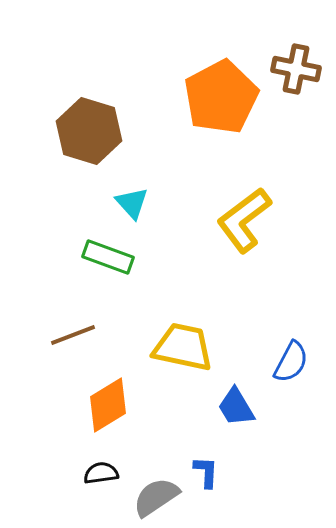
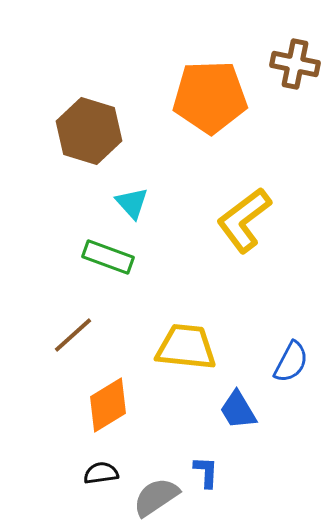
brown cross: moved 1 px left, 5 px up
orange pentagon: moved 11 px left; rotated 26 degrees clockwise
brown line: rotated 21 degrees counterclockwise
yellow trapezoid: moved 3 px right; rotated 6 degrees counterclockwise
blue trapezoid: moved 2 px right, 3 px down
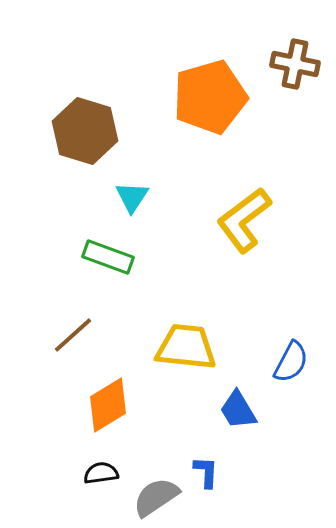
orange pentagon: rotated 14 degrees counterclockwise
brown hexagon: moved 4 px left
cyan triangle: moved 6 px up; rotated 15 degrees clockwise
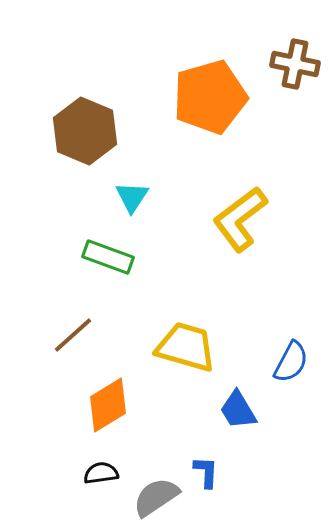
brown hexagon: rotated 6 degrees clockwise
yellow L-shape: moved 4 px left, 1 px up
yellow trapezoid: rotated 10 degrees clockwise
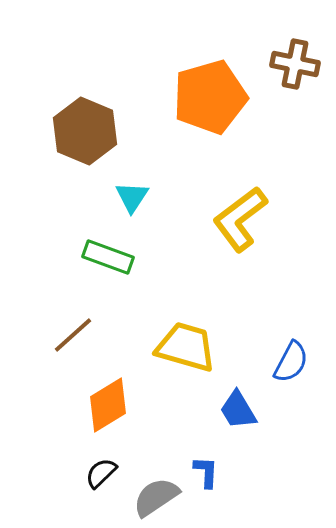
black semicircle: rotated 36 degrees counterclockwise
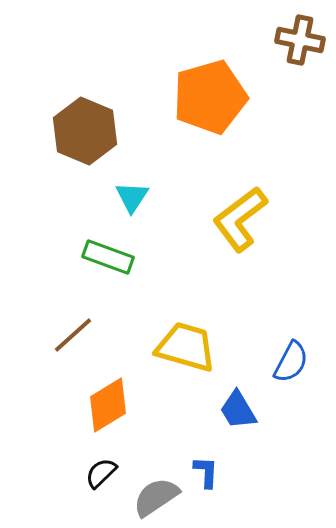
brown cross: moved 5 px right, 24 px up
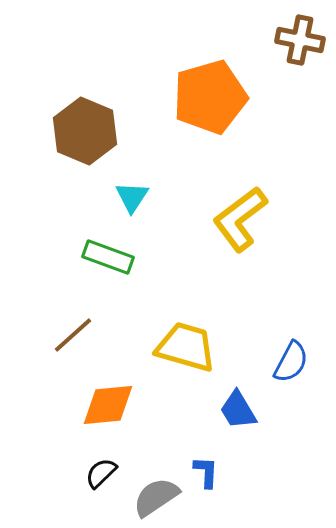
orange diamond: rotated 26 degrees clockwise
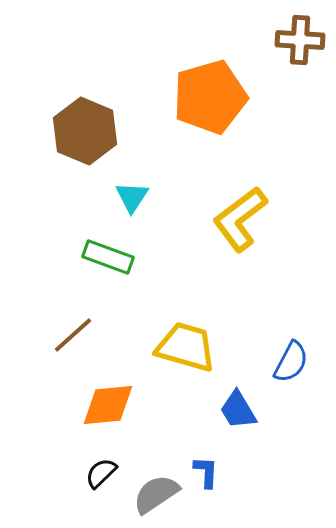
brown cross: rotated 9 degrees counterclockwise
gray semicircle: moved 3 px up
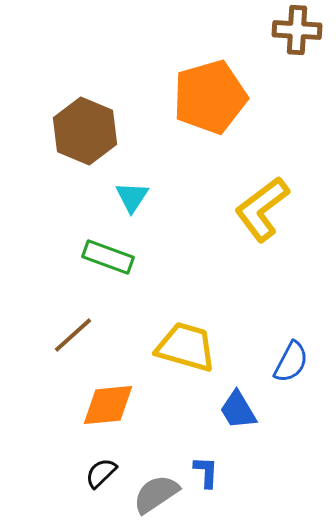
brown cross: moved 3 px left, 10 px up
yellow L-shape: moved 22 px right, 10 px up
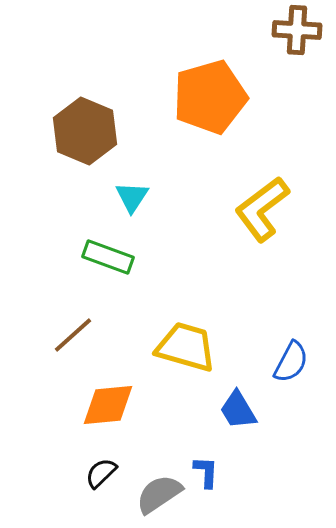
gray semicircle: moved 3 px right
